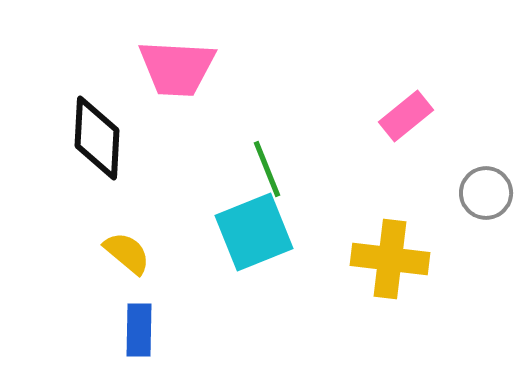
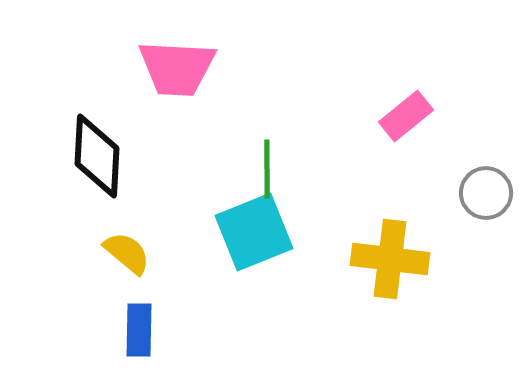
black diamond: moved 18 px down
green line: rotated 22 degrees clockwise
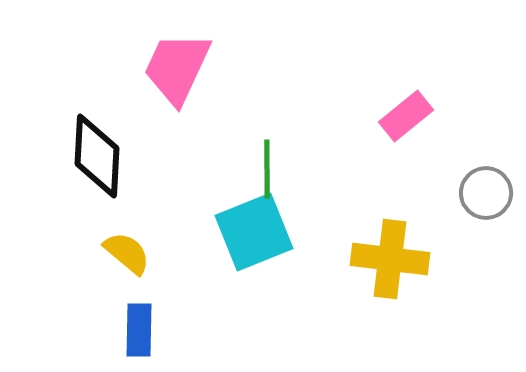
pink trapezoid: rotated 112 degrees clockwise
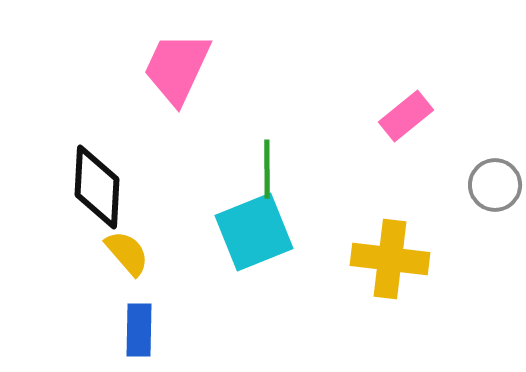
black diamond: moved 31 px down
gray circle: moved 9 px right, 8 px up
yellow semicircle: rotated 9 degrees clockwise
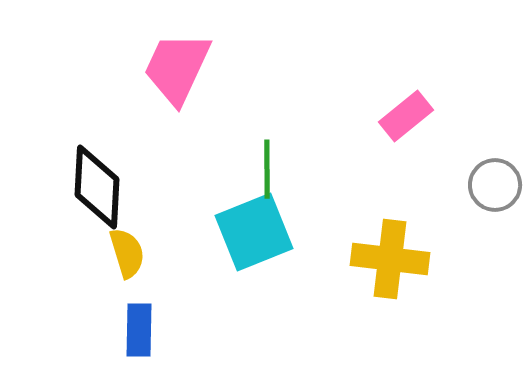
yellow semicircle: rotated 24 degrees clockwise
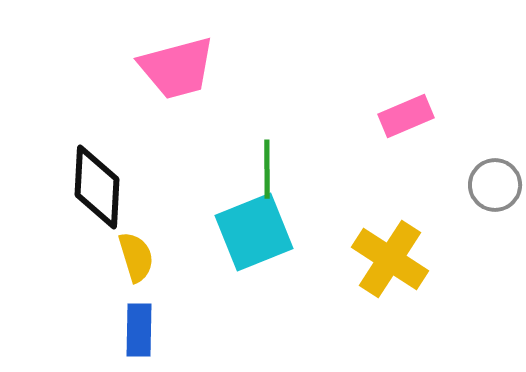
pink trapezoid: rotated 130 degrees counterclockwise
pink rectangle: rotated 16 degrees clockwise
yellow semicircle: moved 9 px right, 4 px down
yellow cross: rotated 26 degrees clockwise
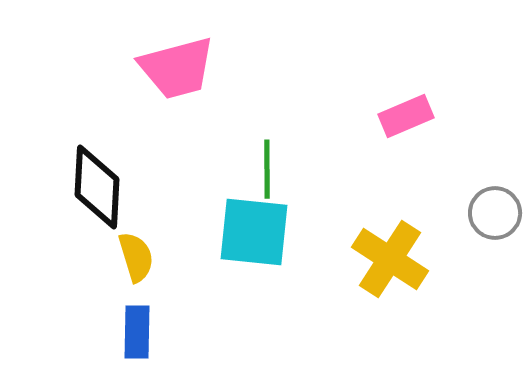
gray circle: moved 28 px down
cyan square: rotated 28 degrees clockwise
blue rectangle: moved 2 px left, 2 px down
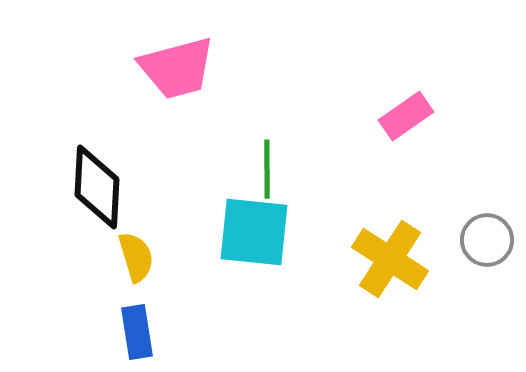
pink rectangle: rotated 12 degrees counterclockwise
gray circle: moved 8 px left, 27 px down
blue rectangle: rotated 10 degrees counterclockwise
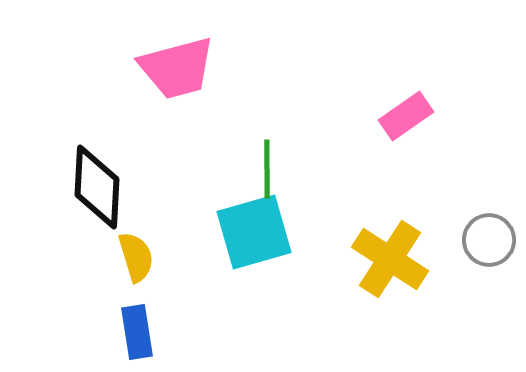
cyan square: rotated 22 degrees counterclockwise
gray circle: moved 2 px right
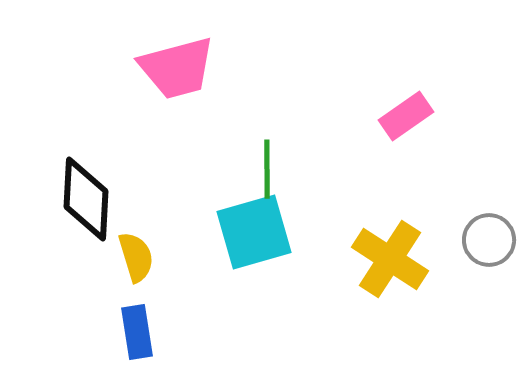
black diamond: moved 11 px left, 12 px down
